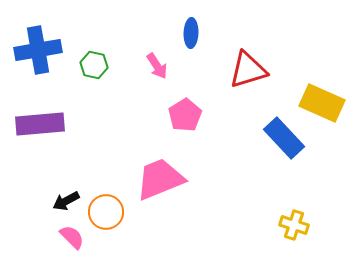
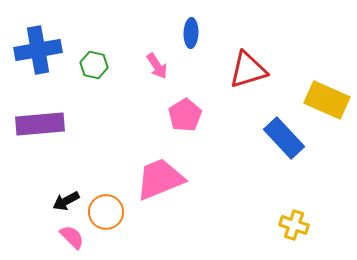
yellow rectangle: moved 5 px right, 3 px up
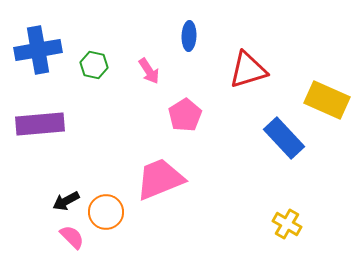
blue ellipse: moved 2 px left, 3 px down
pink arrow: moved 8 px left, 5 px down
yellow cross: moved 7 px left, 1 px up; rotated 12 degrees clockwise
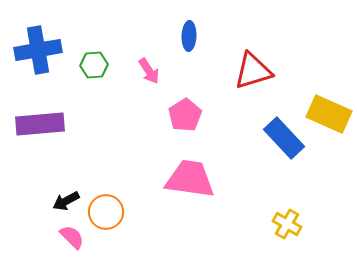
green hexagon: rotated 16 degrees counterclockwise
red triangle: moved 5 px right, 1 px down
yellow rectangle: moved 2 px right, 14 px down
pink trapezoid: moved 30 px right; rotated 30 degrees clockwise
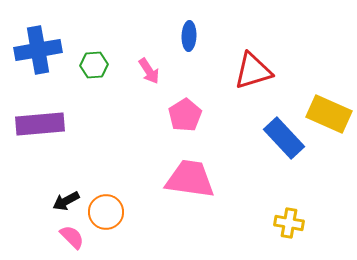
yellow cross: moved 2 px right, 1 px up; rotated 20 degrees counterclockwise
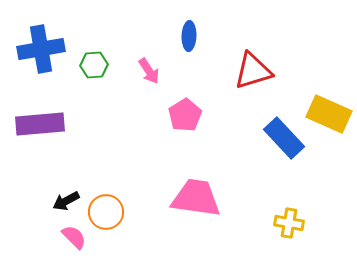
blue cross: moved 3 px right, 1 px up
pink trapezoid: moved 6 px right, 19 px down
pink semicircle: moved 2 px right
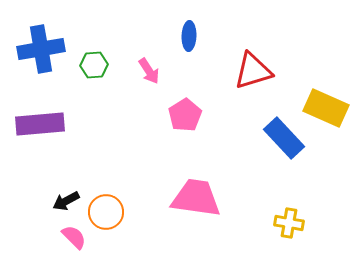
yellow rectangle: moved 3 px left, 6 px up
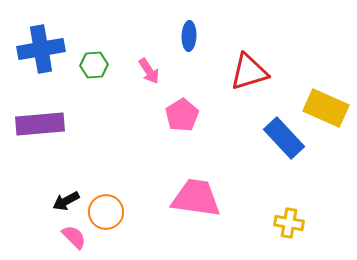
red triangle: moved 4 px left, 1 px down
pink pentagon: moved 3 px left
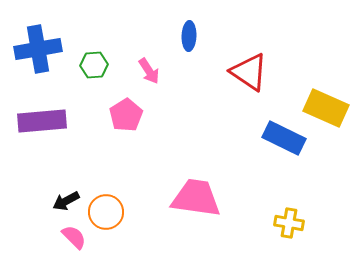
blue cross: moved 3 px left
red triangle: rotated 51 degrees clockwise
pink pentagon: moved 56 px left
purple rectangle: moved 2 px right, 3 px up
blue rectangle: rotated 21 degrees counterclockwise
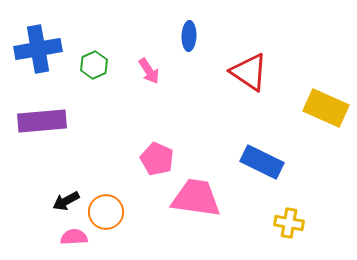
green hexagon: rotated 20 degrees counterclockwise
pink pentagon: moved 31 px right, 44 px down; rotated 16 degrees counterclockwise
blue rectangle: moved 22 px left, 24 px down
pink semicircle: rotated 48 degrees counterclockwise
